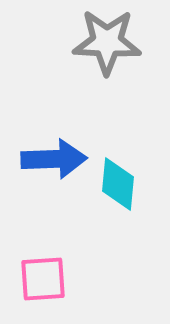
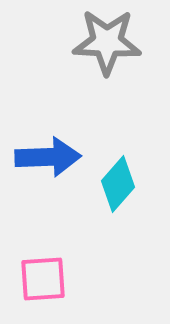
blue arrow: moved 6 px left, 2 px up
cyan diamond: rotated 36 degrees clockwise
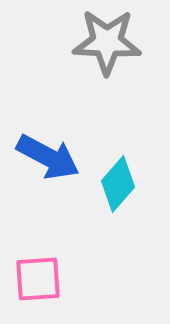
blue arrow: rotated 30 degrees clockwise
pink square: moved 5 px left
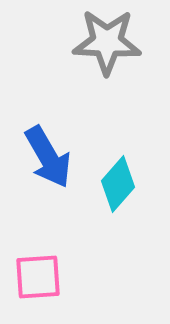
blue arrow: rotated 32 degrees clockwise
pink square: moved 2 px up
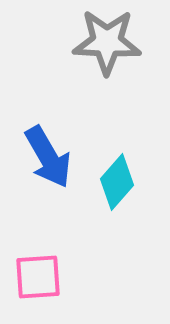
cyan diamond: moved 1 px left, 2 px up
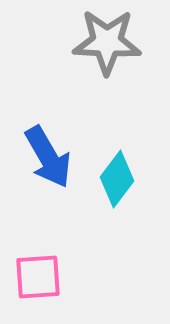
cyan diamond: moved 3 px up; rotated 4 degrees counterclockwise
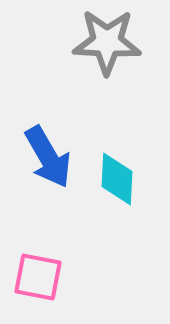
cyan diamond: rotated 34 degrees counterclockwise
pink square: rotated 15 degrees clockwise
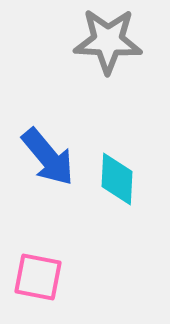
gray star: moved 1 px right, 1 px up
blue arrow: rotated 10 degrees counterclockwise
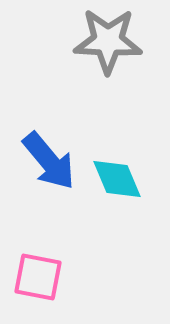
blue arrow: moved 1 px right, 4 px down
cyan diamond: rotated 26 degrees counterclockwise
